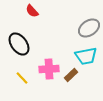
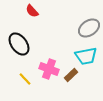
pink cross: rotated 24 degrees clockwise
yellow line: moved 3 px right, 1 px down
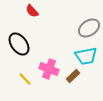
brown rectangle: moved 2 px right, 1 px down
